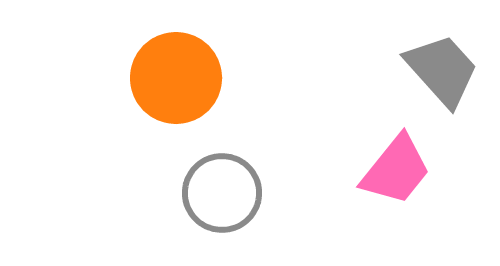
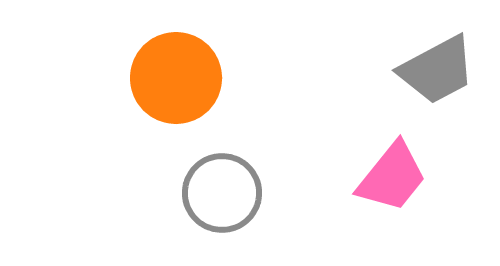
gray trapezoid: moved 5 px left; rotated 104 degrees clockwise
pink trapezoid: moved 4 px left, 7 px down
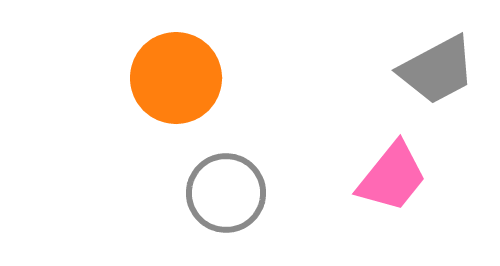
gray circle: moved 4 px right
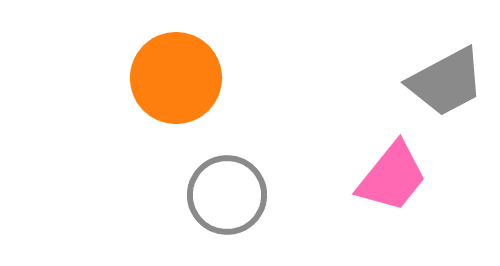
gray trapezoid: moved 9 px right, 12 px down
gray circle: moved 1 px right, 2 px down
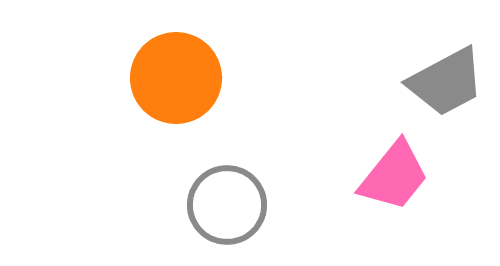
pink trapezoid: moved 2 px right, 1 px up
gray circle: moved 10 px down
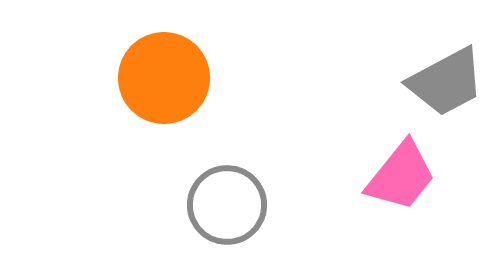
orange circle: moved 12 px left
pink trapezoid: moved 7 px right
